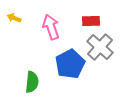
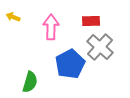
yellow arrow: moved 1 px left, 1 px up
pink arrow: rotated 20 degrees clockwise
green semicircle: moved 2 px left; rotated 10 degrees clockwise
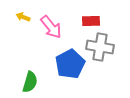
yellow arrow: moved 10 px right
pink arrow: rotated 140 degrees clockwise
gray cross: rotated 32 degrees counterclockwise
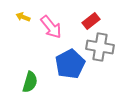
red rectangle: rotated 36 degrees counterclockwise
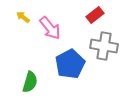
yellow arrow: rotated 16 degrees clockwise
red rectangle: moved 4 px right, 6 px up
pink arrow: moved 1 px left, 1 px down
gray cross: moved 4 px right, 1 px up
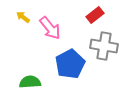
green semicircle: rotated 110 degrees counterclockwise
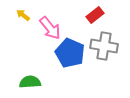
yellow arrow: moved 2 px up
blue pentagon: moved 11 px up; rotated 20 degrees counterclockwise
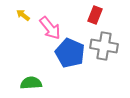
red rectangle: rotated 30 degrees counterclockwise
green semicircle: moved 1 px right, 1 px down
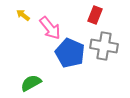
green semicircle: rotated 25 degrees counterclockwise
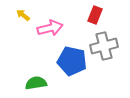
pink arrow: rotated 65 degrees counterclockwise
gray cross: rotated 24 degrees counterclockwise
blue pentagon: moved 2 px right, 8 px down; rotated 12 degrees counterclockwise
green semicircle: moved 5 px right; rotated 20 degrees clockwise
